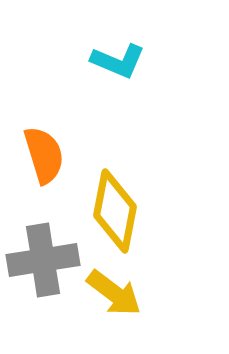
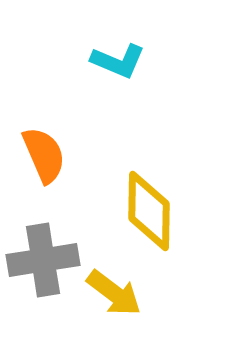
orange semicircle: rotated 6 degrees counterclockwise
yellow diamond: moved 34 px right; rotated 10 degrees counterclockwise
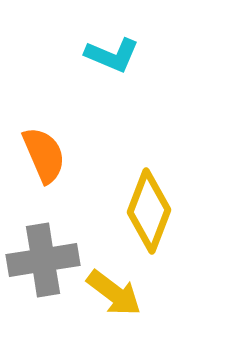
cyan L-shape: moved 6 px left, 6 px up
yellow diamond: rotated 20 degrees clockwise
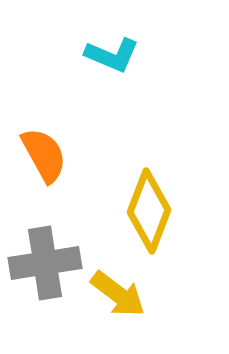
orange semicircle: rotated 6 degrees counterclockwise
gray cross: moved 2 px right, 3 px down
yellow arrow: moved 4 px right, 1 px down
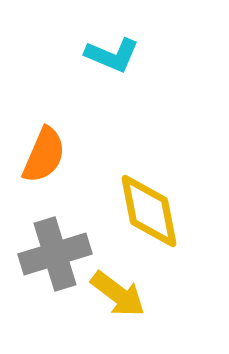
orange semicircle: rotated 52 degrees clockwise
yellow diamond: rotated 32 degrees counterclockwise
gray cross: moved 10 px right, 9 px up; rotated 8 degrees counterclockwise
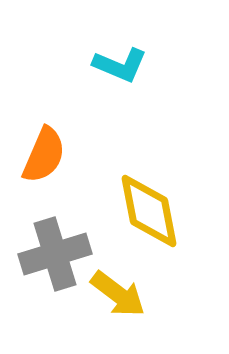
cyan L-shape: moved 8 px right, 10 px down
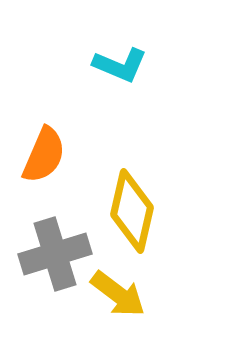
yellow diamond: moved 17 px left; rotated 24 degrees clockwise
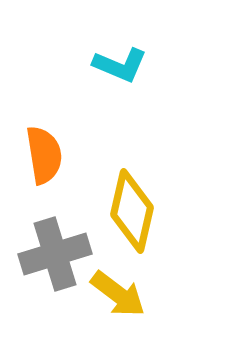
orange semicircle: rotated 32 degrees counterclockwise
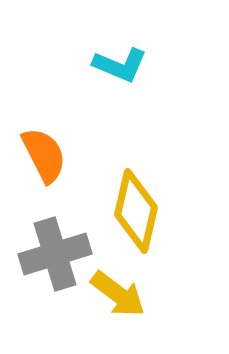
orange semicircle: rotated 18 degrees counterclockwise
yellow diamond: moved 4 px right
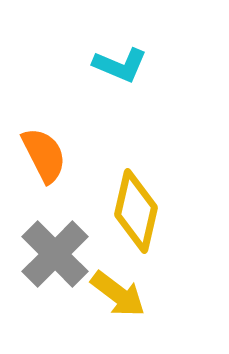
gray cross: rotated 28 degrees counterclockwise
